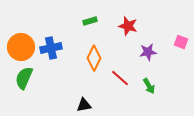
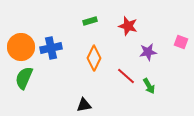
red line: moved 6 px right, 2 px up
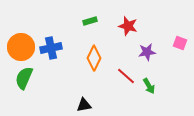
pink square: moved 1 px left, 1 px down
purple star: moved 1 px left
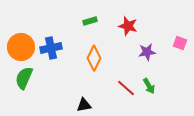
red line: moved 12 px down
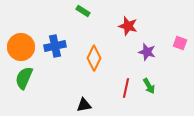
green rectangle: moved 7 px left, 10 px up; rotated 48 degrees clockwise
blue cross: moved 4 px right, 2 px up
purple star: rotated 24 degrees clockwise
red line: rotated 60 degrees clockwise
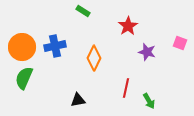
red star: rotated 24 degrees clockwise
orange circle: moved 1 px right
green arrow: moved 15 px down
black triangle: moved 6 px left, 5 px up
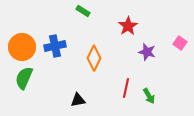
pink square: rotated 16 degrees clockwise
green arrow: moved 5 px up
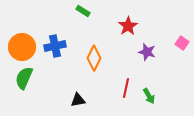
pink square: moved 2 px right
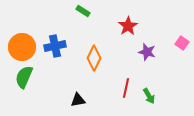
green semicircle: moved 1 px up
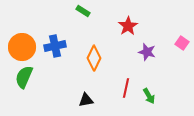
black triangle: moved 8 px right
